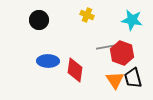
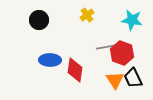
yellow cross: rotated 32 degrees clockwise
blue ellipse: moved 2 px right, 1 px up
black trapezoid: rotated 10 degrees counterclockwise
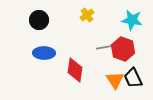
red hexagon: moved 1 px right, 4 px up
blue ellipse: moved 6 px left, 7 px up
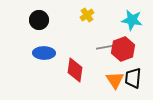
red hexagon: rotated 20 degrees clockwise
black trapezoid: rotated 30 degrees clockwise
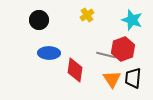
cyan star: rotated 10 degrees clockwise
gray line: moved 8 px down; rotated 24 degrees clockwise
blue ellipse: moved 5 px right
orange triangle: moved 3 px left, 1 px up
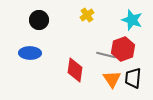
blue ellipse: moved 19 px left
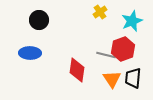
yellow cross: moved 13 px right, 3 px up
cyan star: moved 1 px down; rotated 30 degrees clockwise
red diamond: moved 2 px right
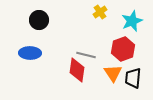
gray line: moved 20 px left
orange triangle: moved 1 px right, 6 px up
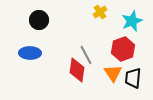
gray line: rotated 48 degrees clockwise
